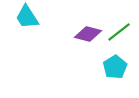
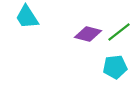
cyan pentagon: rotated 25 degrees clockwise
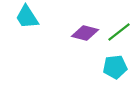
purple diamond: moved 3 px left, 1 px up
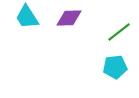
purple diamond: moved 16 px left, 15 px up; rotated 16 degrees counterclockwise
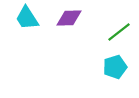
cyan trapezoid: moved 1 px down
cyan pentagon: rotated 10 degrees counterclockwise
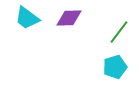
cyan trapezoid: rotated 20 degrees counterclockwise
green line: rotated 15 degrees counterclockwise
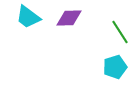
cyan trapezoid: moved 1 px right, 1 px up
green line: moved 1 px right; rotated 70 degrees counterclockwise
